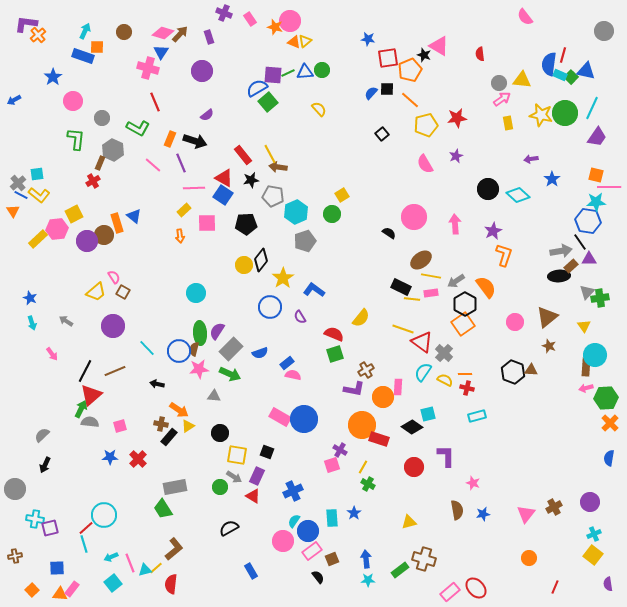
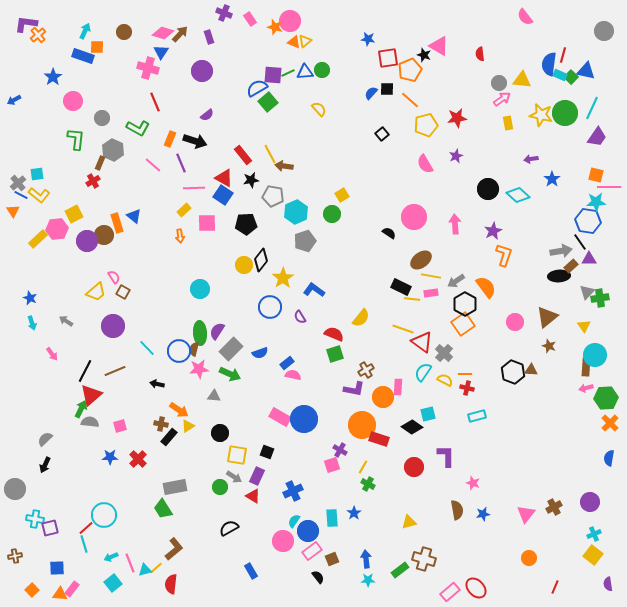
brown arrow at (278, 167): moved 6 px right, 1 px up
cyan circle at (196, 293): moved 4 px right, 4 px up
gray semicircle at (42, 435): moved 3 px right, 4 px down
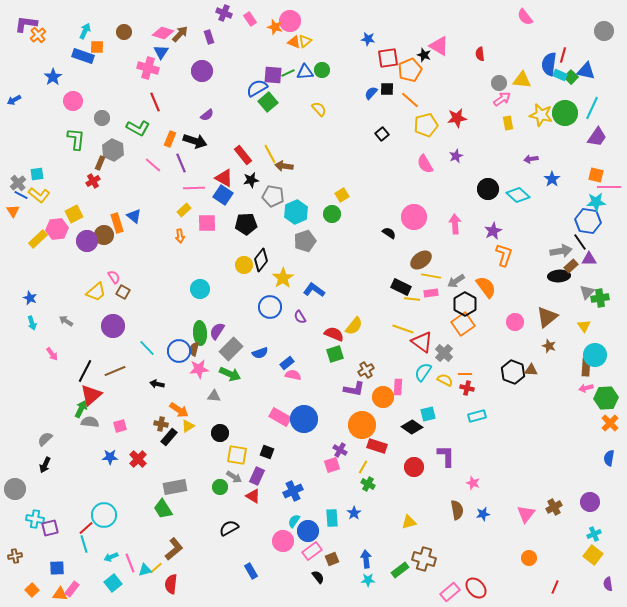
yellow semicircle at (361, 318): moved 7 px left, 8 px down
red rectangle at (379, 439): moved 2 px left, 7 px down
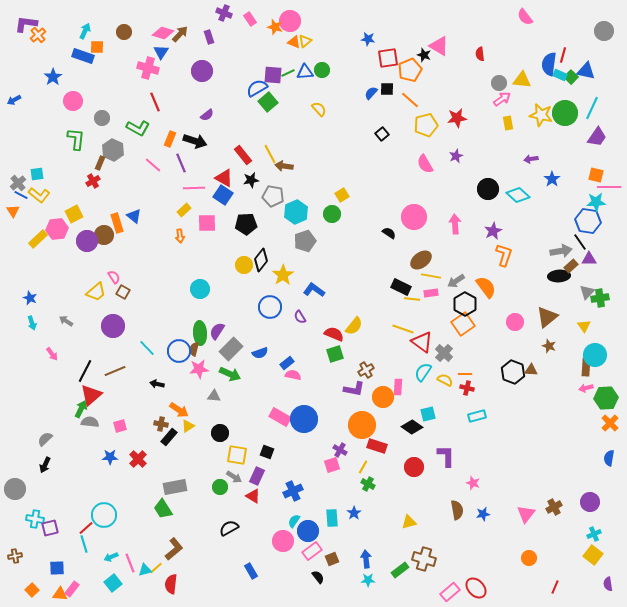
yellow star at (283, 278): moved 3 px up
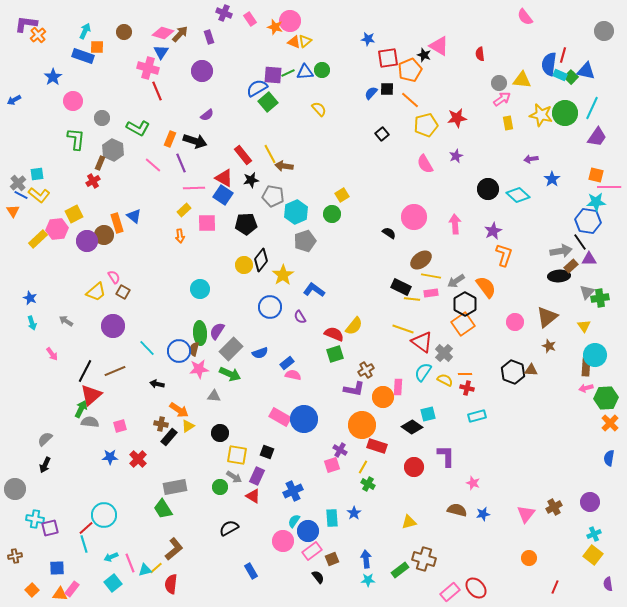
red line at (155, 102): moved 2 px right, 11 px up
brown semicircle at (457, 510): rotated 66 degrees counterclockwise
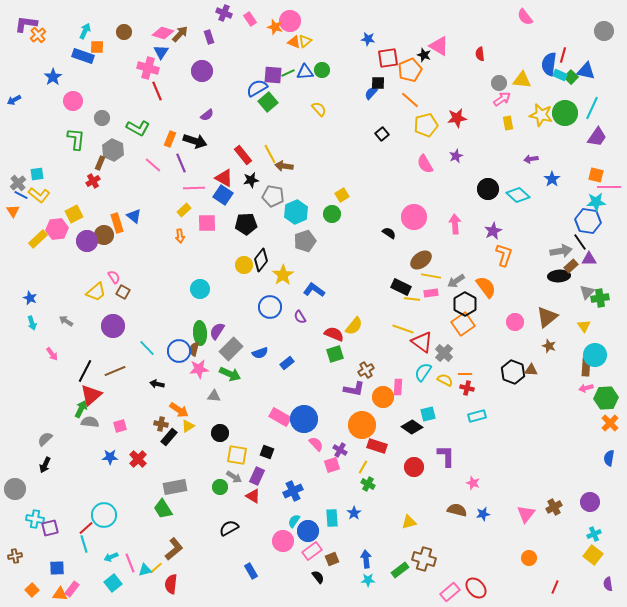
black square at (387, 89): moved 9 px left, 6 px up
pink semicircle at (293, 375): moved 23 px right, 69 px down; rotated 35 degrees clockwise
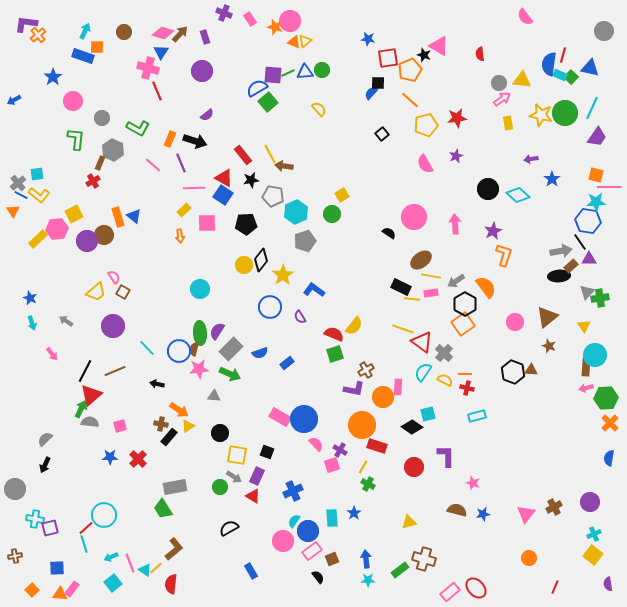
purple rectangle at (209, 37): moved 4 px left
blue triangle at (586, 71): moved 4 px right, 3 px up
orange rectangle at (117, 223): moved 1 px right, 6 px up
cyan triangle at (145, 570): rotated 48 degrees clockwise
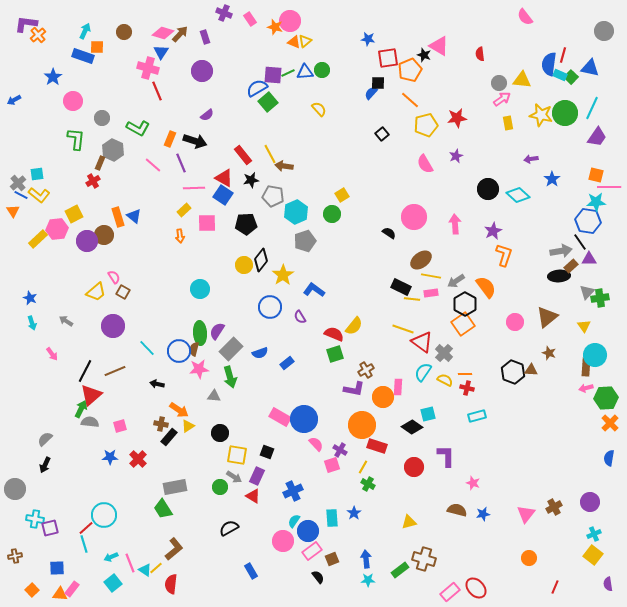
brown star at (549, 346): moved 7 px down
green arrow at (230, 374): moved 3 px down; rotated 50 degrees clockwise
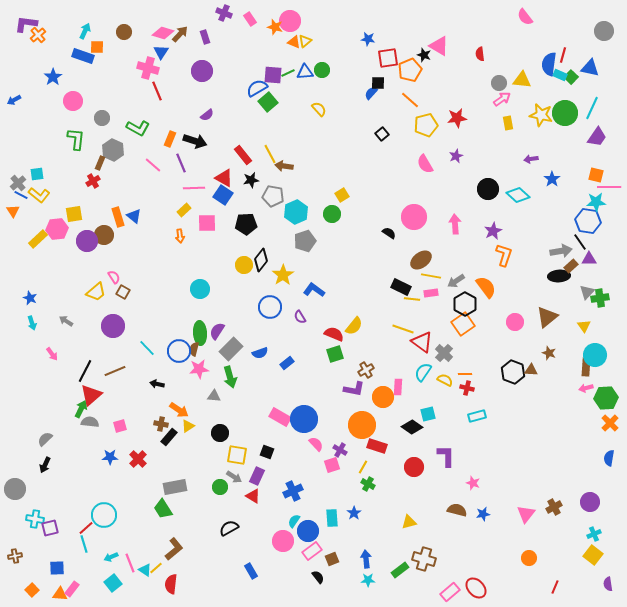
yellow square at (74, 214): rotated 18 degrees clockwise
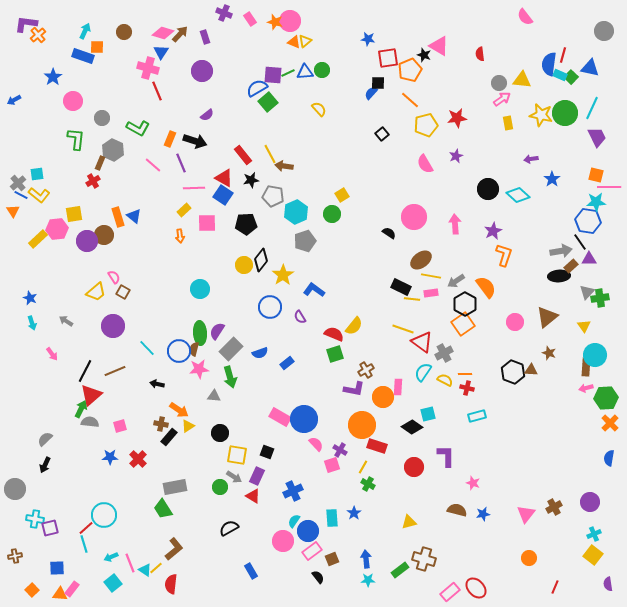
orange star at (275, 27): moved 5 px up
purple trapezoid at (597, 137): rotated 60 degrees counterclockwise
gray cross at (444, 353): rotated 18 degrees clockwise
